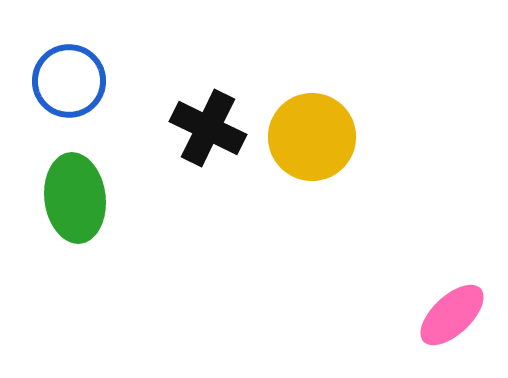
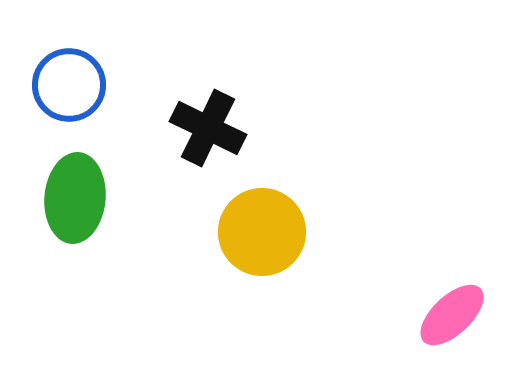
blue circle: moved 4 px down
yellow circle: moved 50 px left, 95 px down
green ellipse: rotated 12 degrees clockwise
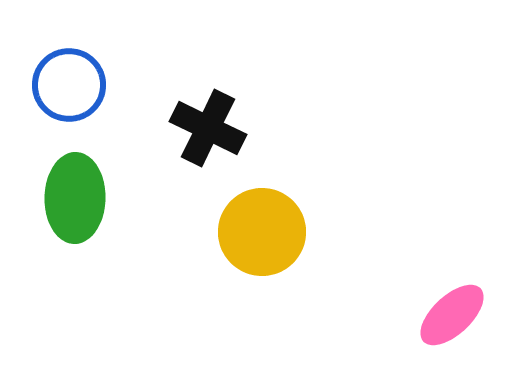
green ellipse: rotated 4 degrees counterclockwise
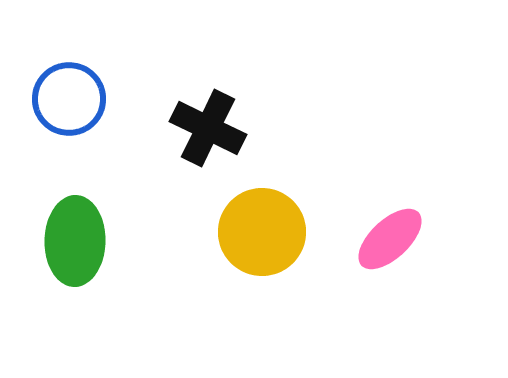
blue circle: moved 14 px down
green ellipse: moved 43 px down
pink ellipse: moved 62 px left, 76 px up
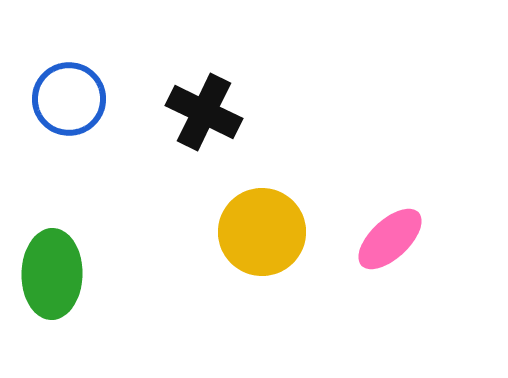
black cross: moved 4 px left, 16 px up
green ellipse: moved 23 px left, 33 px down
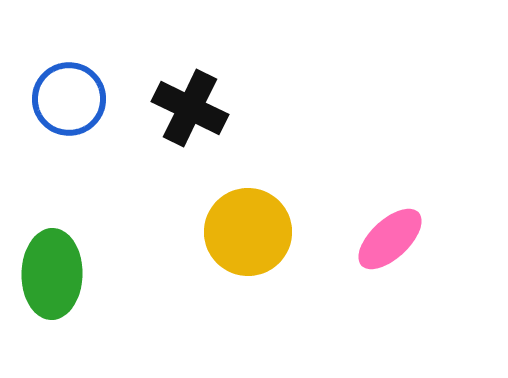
black cross: moved 14 px left, 4 px up
yellow circle: moved 14 px left
